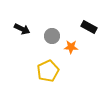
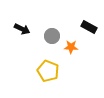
yellow pentagon: rotated 25 degrees counterclockwise
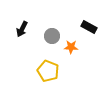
black arrow: rotated 91 degrees clockwise
